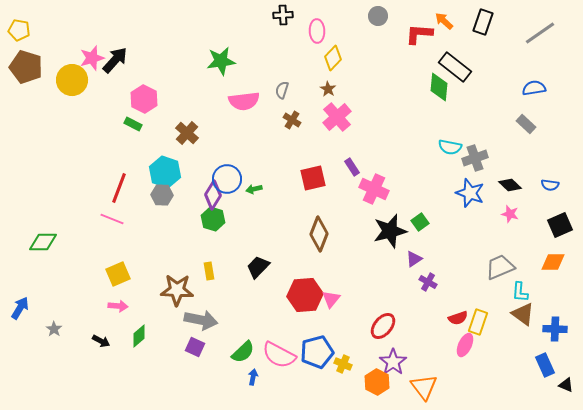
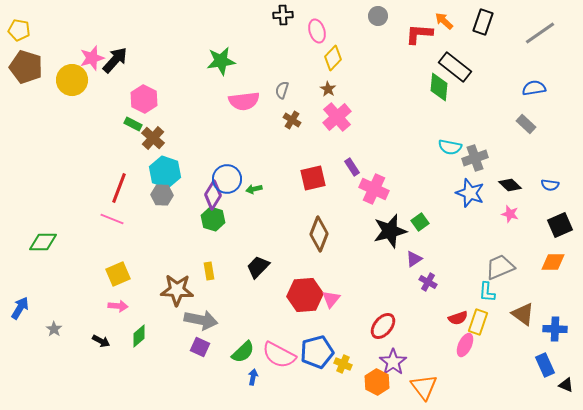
pink ellipse at (317, 31): rotated 15 degrees counterclockwise
brown cross at (187, 133): moved 34 px left, 5 px down
cyan L-shape at (520, 292): moved 33 px left
purple square at (195, 347): moved 5 px right
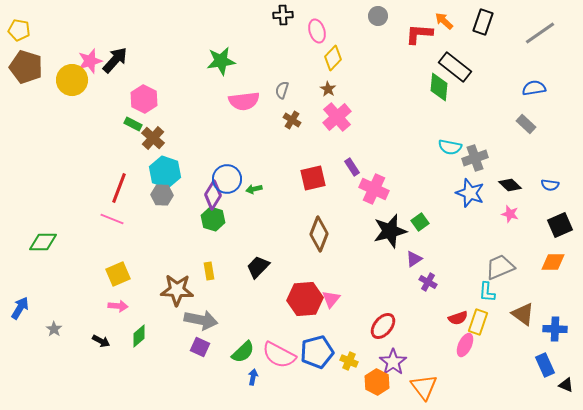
pink star at (92, 58): moved 2 px left, 3 px down
red hexagon at (305, 295): moved 4 px down
yellow cross at (343, 364): moved 6 px right, 3 px up
